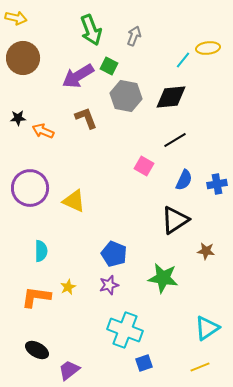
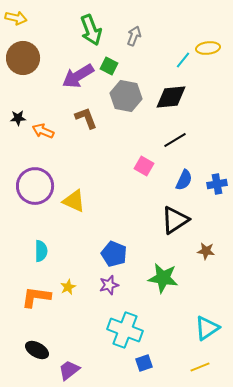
purple circle: moved 5 px right, 2 px up
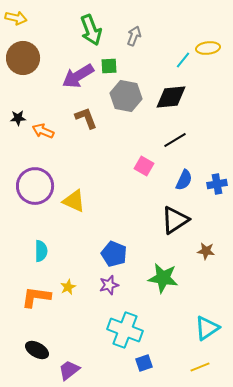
green square: rotated 30 degrees counterclockwise
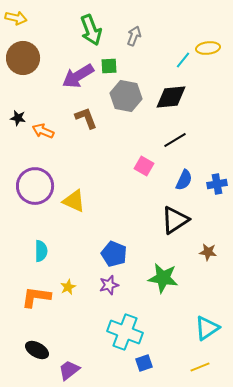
black star: rotated 14 degrees clockwise
brown star: moved 2 px right, 1 px down
cyan cross: moved 2 px down
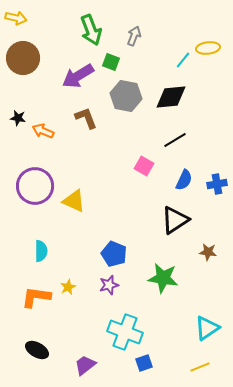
green square: moved 2 px right, 4 px up; rotated 24 degrees clockwise
purple trapezoid: moved 16 px right, 5 px up
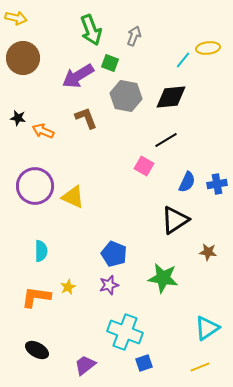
green square: moved 1 px left, 1 px down
black line: moved 9 px left
blue semicircle: moved 3 px right, 2 px down
yellow triangle: moved 1 px left, 4 px up
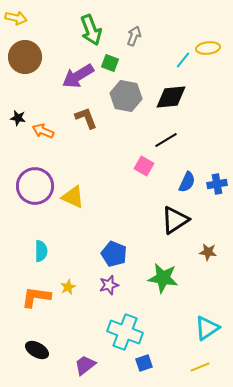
brown circle: moved 2 px right, 1 px up
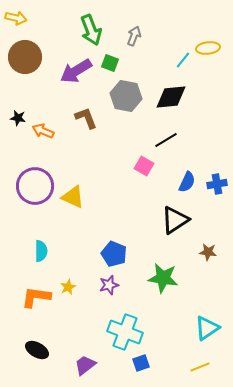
purple arrow: moved 2 px left, 5 px up
blue square: moved 3 px left
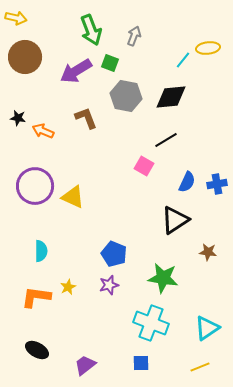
cyan cross: moved 26 px right, 9 px up
blue square: rotated 18 degrees clockwise
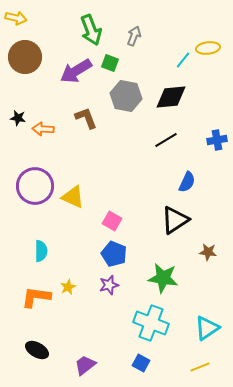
orange arrow: moved 2 px up; rotated 20 degrees counterclockwise
pink square: moved 32 px left, 55 px down
blue cross: moved 44 px up
blue square: rotated 30 degrees clockwise
